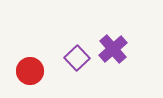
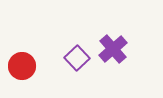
red circle: moved 8 px left, 5 px up
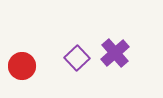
purple cross: moved 2 px right, 4 px down
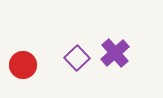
red circle: moved 1 px right, 1 px up
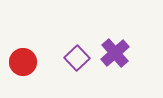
red circle: moved 3 px up
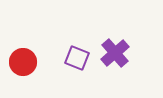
purple square: rotated 25 degrees counterclockwise
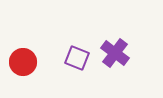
purple cross: rotated 12 degrees counterclockwise
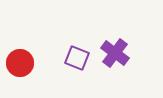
red circle: moved 3 px left, 1 px down
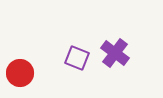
red circle: moved 10 px down
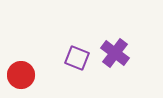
red circle: moved 1 px right, 2 px down
